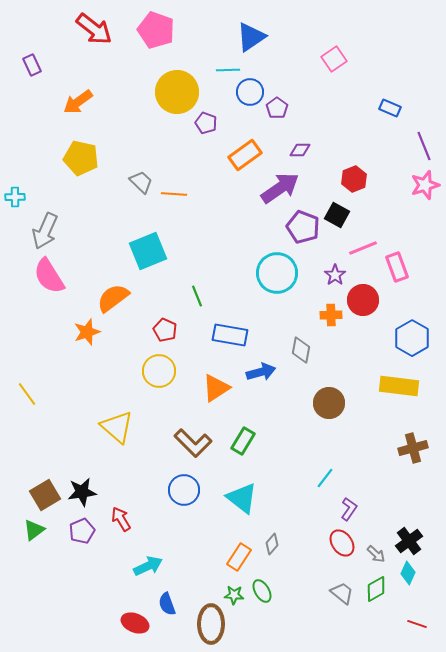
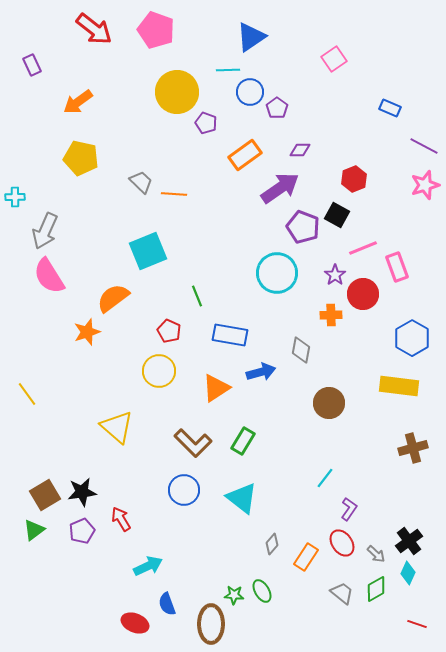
purple line at (424, 146): rotated 40 degrees counterclockwise
red circle at (363, 300): moved 6 px up
red pentagon at (165, 330): moved 4 px right, 1 px down
orange rectangle at (239, 557): moved 67 px right
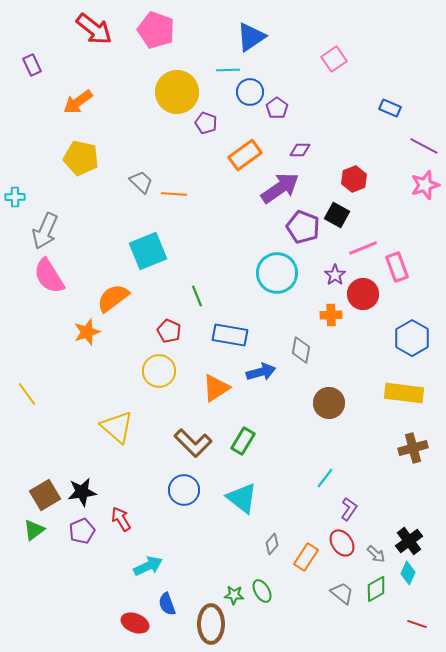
yellow rectangle at (399, 386): moved 5 px right, 7 px down
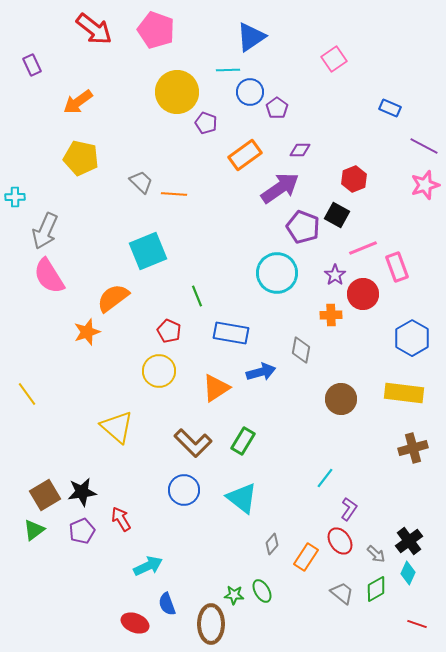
blue rectangle at (230, 335): moved 1 px right, 2 px up
brown circle at (329, 403): moved 12 px right, 4 px up
red ellipse at (342, 543): moved 2 px left, 2 px up
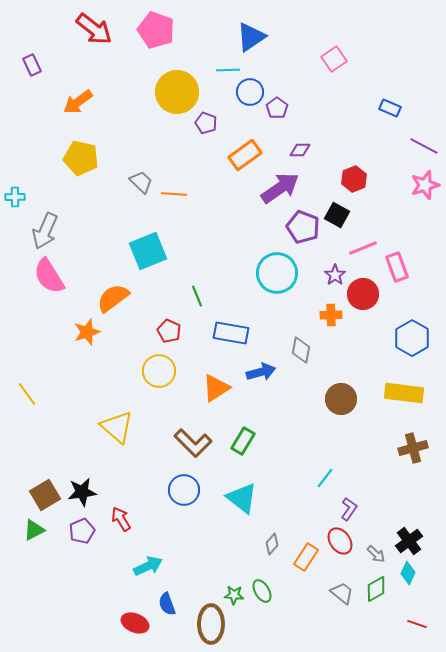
green triangle at (34, 530): rotated 10 degrees clockwise
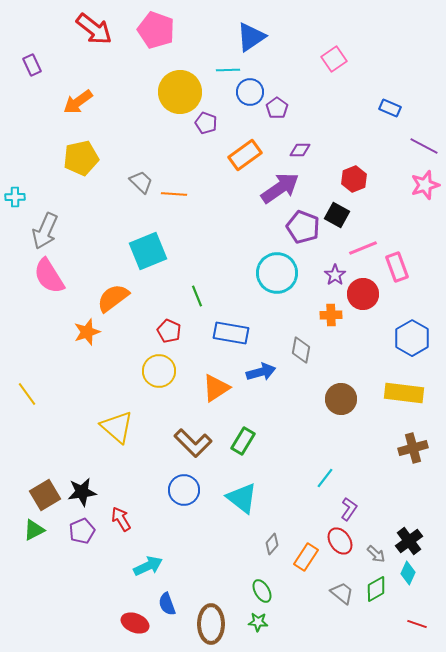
yellow circle at (177, 92): moved 3 px right
yellow pentagon at (81, 158): rotated 24 degrees counterclockwise
green star at (234, 595): moved 24 px right, 27 px down
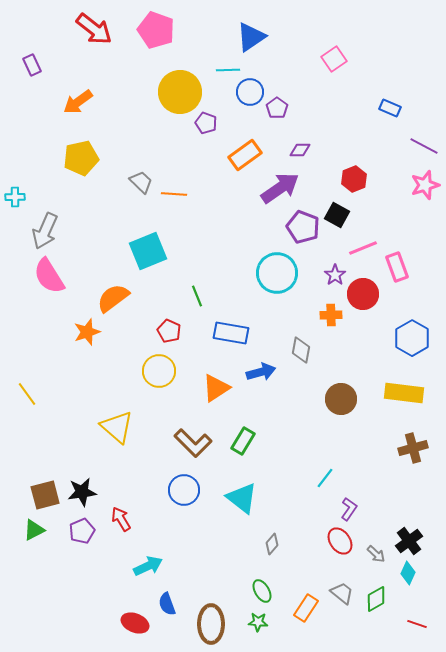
brown square at (45, 495): rotated 16 degrees clockwise
orange rectangle at (306, 557): moved 51 px down
green diamond at (376, 589): moved 10 px down
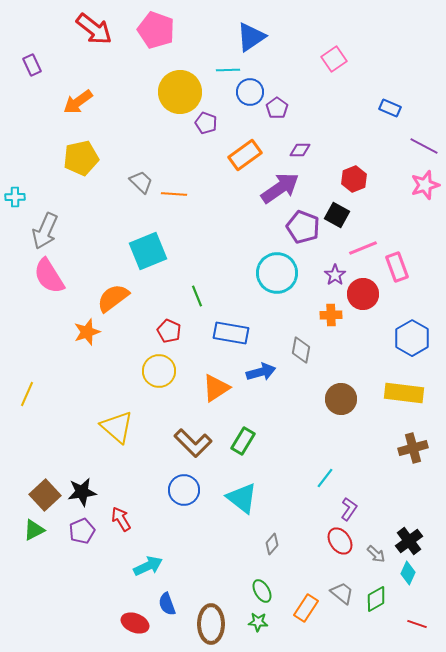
yellow line at (27, 394): rotated 60 degrees clockwise
brown square at (45, 495): rotated 28 degrees counterclockwise
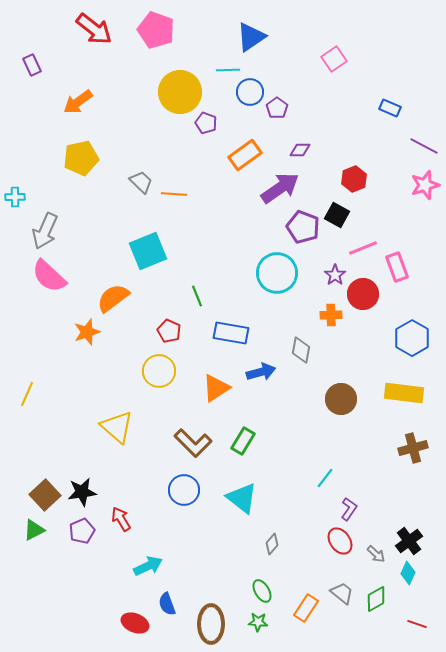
pink semicircle at (49, 276): rotated 15 degrees counterclockwise
